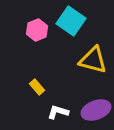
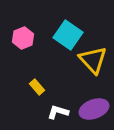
cyan square: moved 3 px left, 14 px down
pink hexagon: moved 14 px left, 8 px down
yellow triangle: rotated 32 degrees clockwise
purple ellipse: moved 2 px left, 1 px up
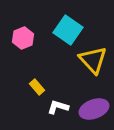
cyan square: moved 5 px up
white L-shape: moved 5 px up
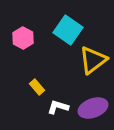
pink hexagon: rotated 10 degrees counterclockwise
yellow triangle: rotated 36 degrees clockwise
purple ellipse: moved 1 px left, 1 px up
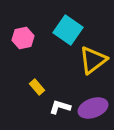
pink hexagon: rotated 20 degrees clockwise
white L-shape: moved 2 px right
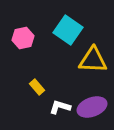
yellow triangle: rotated 40 degrees clockwise
purple ellipse: moved 1 px left, 1 px up
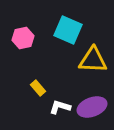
cyan square: rotated 12 degrees counterclockwise
yellow rectangle: moved 1 px right, 1 px down
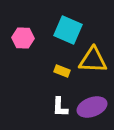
pink hexagon: rotated 15 degrees clockwise
yellow rectangle: moved 24 px right, 17 px up; rotated 28 degrees counterclockwise
white L-shape: rotated 105 degrees counterclockwise
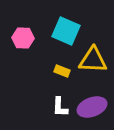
cyan square: moved 2 px left, 1 px down
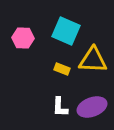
yellow rectangle: moved 2 px up
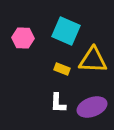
white L-shape: moved 2 px left, 4 px up
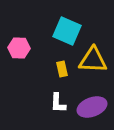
cyan square: moved 1 px right
pink hexagon: moved 4 px left, 10 px down
yellow rectangle: rotated 56 degrees clockwise
